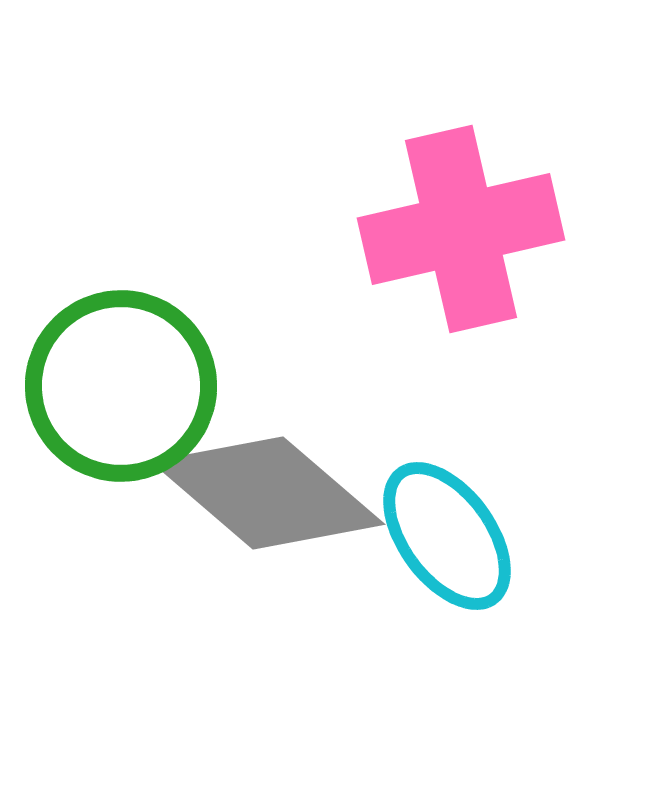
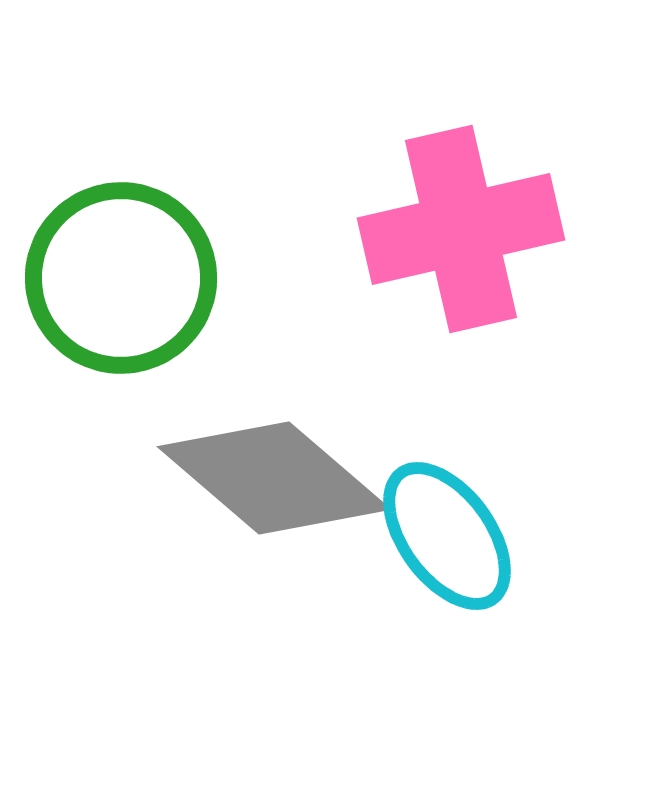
green circle: moved 108 px up
gray diamond: moved 6 px right, 15 px up
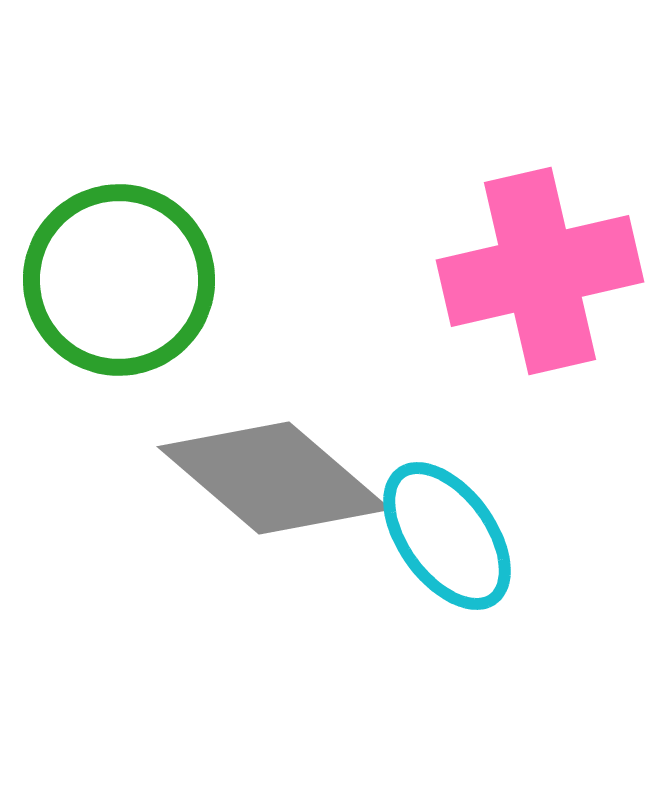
pink cross: moved 79 px right, 42 px down
green circle: moved 2 px left, 2 px down
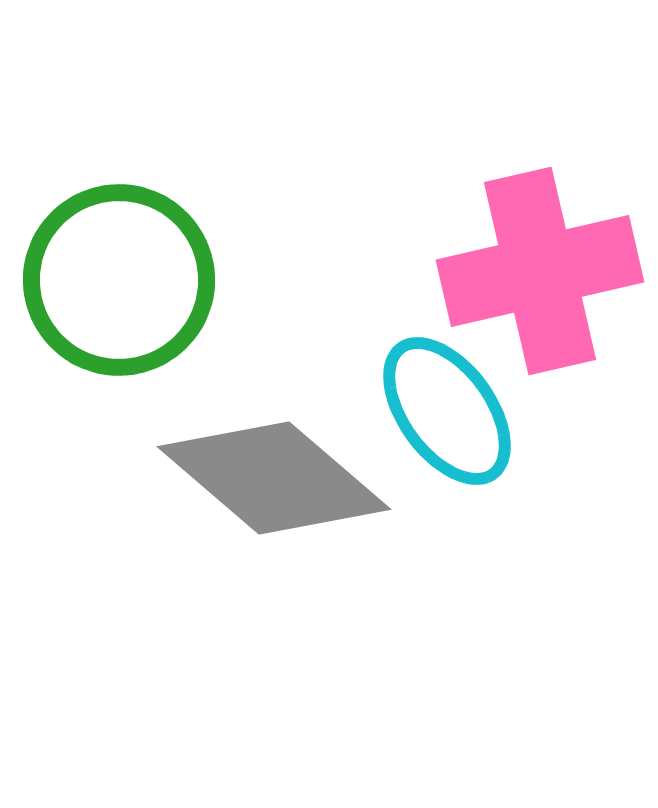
cyan ellipse: moved 125 px up
